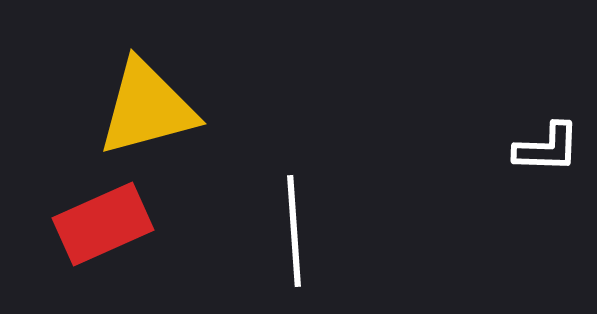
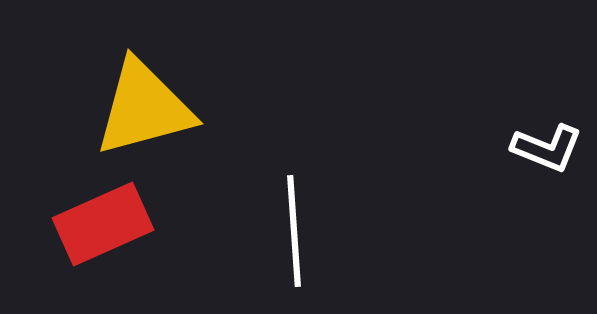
yellow triangle: moved 3 px left
white L-shape: rotated 20 degrees clockwise
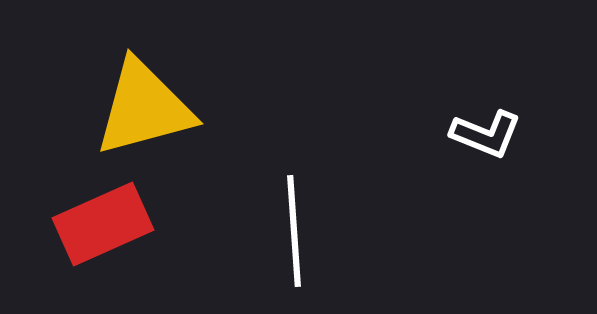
white L-shape: moved 61 px left, 14 px up
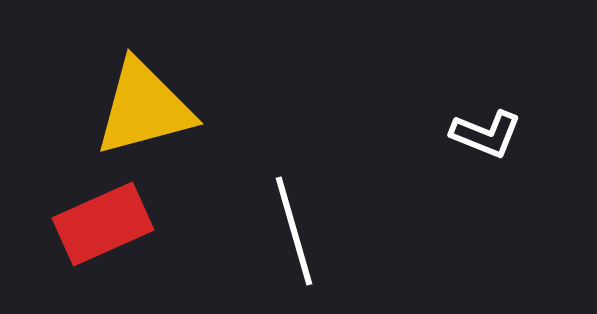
white line: rotated 12 degrees counterclockwise
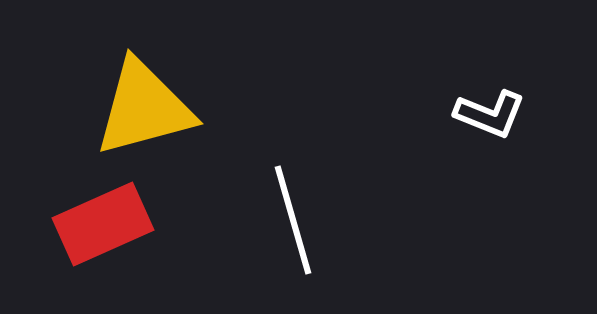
white L-shape: moved 4 px right, 20 px up
white line: moved 1 px left, 11 px up
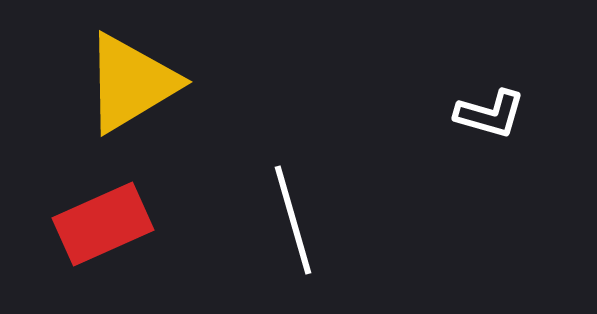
yellow triangle: moved 13 px left, 25 px up; rotated 16 degrees counterclockwise
white L-shape: rotated 6 degrees counterclockwise
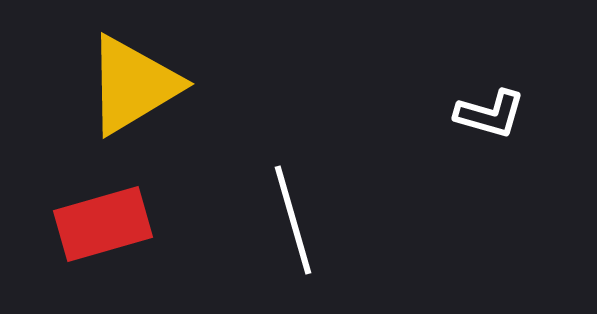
yellow triangle: moved 2 px right, 2 px down
red rectangle: rotated 8 degrees clockwise
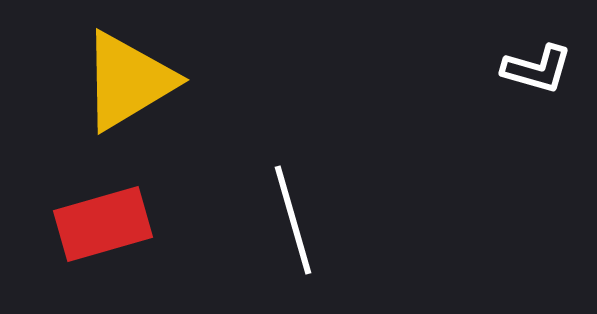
yellow triangle: moved 5 px left, 4 px up
white L-shape: moved 47 px right, 45 px up
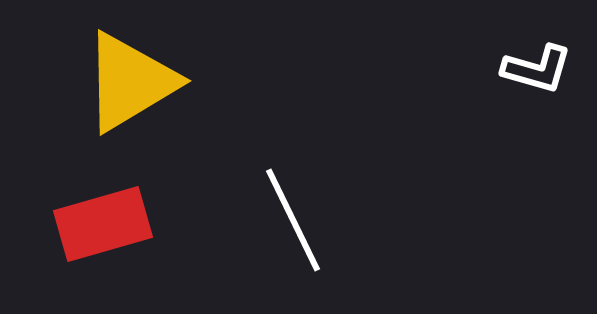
yellow triangle: moved 2 px right, 1 px down
white line: rotated 10 degrees counterclockwise
